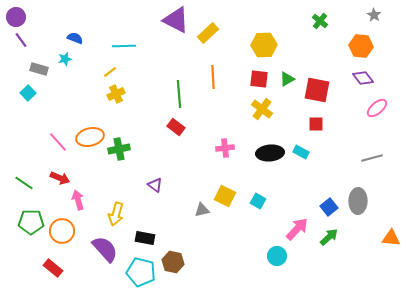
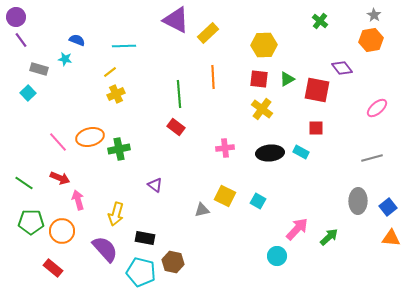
blue semicircle at (75, 38): moved 2 px right, 2 px down
orange hexagon at (361, 46): moved 10 px right, 6 px up; rotated 15 degrees counterclockwise
cyan star at (65, 59): rotated 24 degrees clockwise
purple diamond at (363, 78): moved 21 px left, 10 px up
red square at (316, 124): moved 4 px down
blue square at (329, 207): moved 59 px right
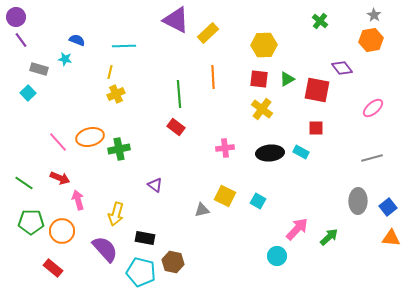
yellow line at (110, 72): rotated 40 degrees counterclockwise
pink ellipse at (377, 108): moved 4 px left
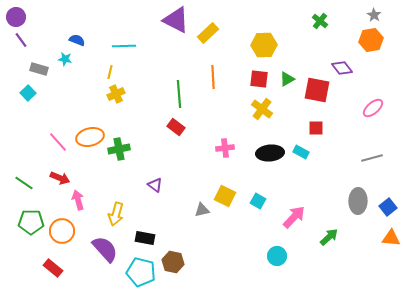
pink arrow at (297, 229): moved 3 px left, 12 px up
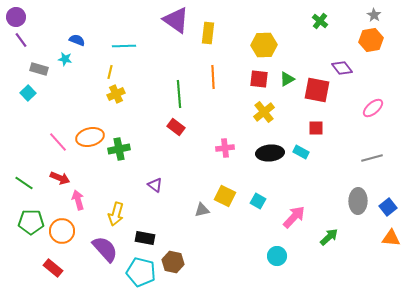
purple triangle at (176, 20): rotated 8 degrees clockwise
yellow rectangle at (208, 33): rotated 40 degrees counterclockwise
yellow cross at (262, 109): moved 2 px right, 3 px down; rotated 15 degrees clockwise
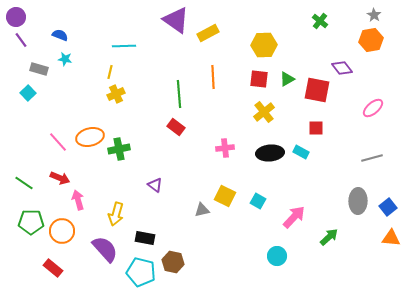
yellow rectangle at (208, 33): rotated 55 degrees clockwise
blue semicircle at (77, 40): moved 17 px left, 5 px up
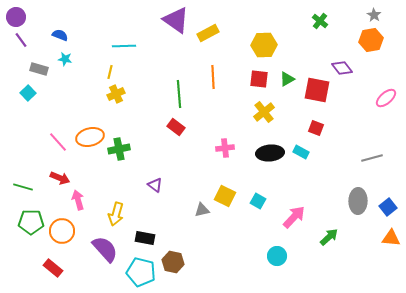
pink ellipse at (373, 108): moved 13 px right, 10 px up
red square at (316, 128): rotated 21 degrees clockwise
green line at (24, 183): moved 1 px left, 4 px down; rotated 18 degrees counterclockwise
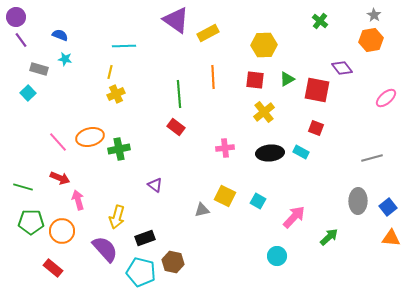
red square at (259, 79): moved 4 px left, 1 px down
yellow arrow at (116, 214): moved 1 px right, 3 px down
black rectangle at (145, 238): rotated 30 degrees counterclockwise
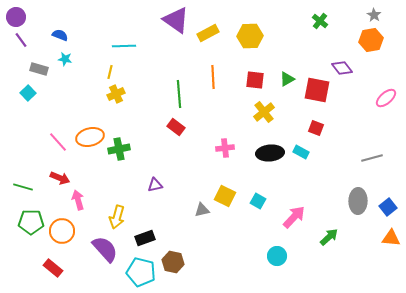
yellow hexagon at (264, 45): moved 14 px left, 9 px up
purple triangle at (155, 185): rotated 49 degrees counterclockwise
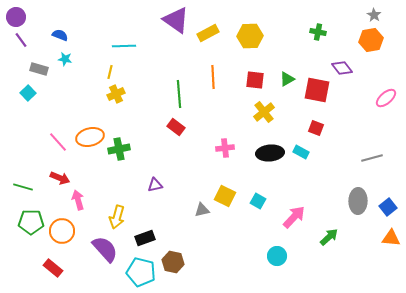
green cross at (320, 21): moved 2 px left, 11 px down; rotated 28 degrees counterclockwise
